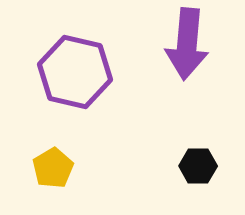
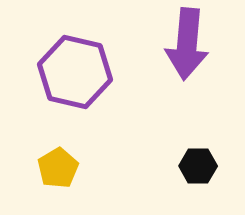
yellow pentagon: moved 5 px right
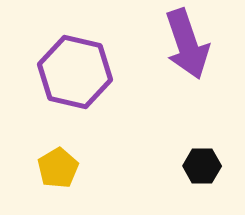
purple arrow: rotated 24 degrees counterclockwise
black hexagon: moved 4 px right
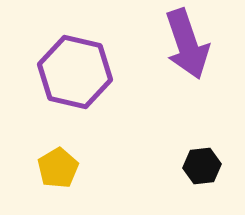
black hexagon: rotated 6 degrees counterclockwise
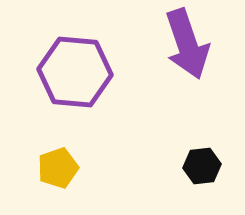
purple hexagon: rotated 8 degrees counterclockwise
yellow pentagon: rotated 12 degrees clockwise
